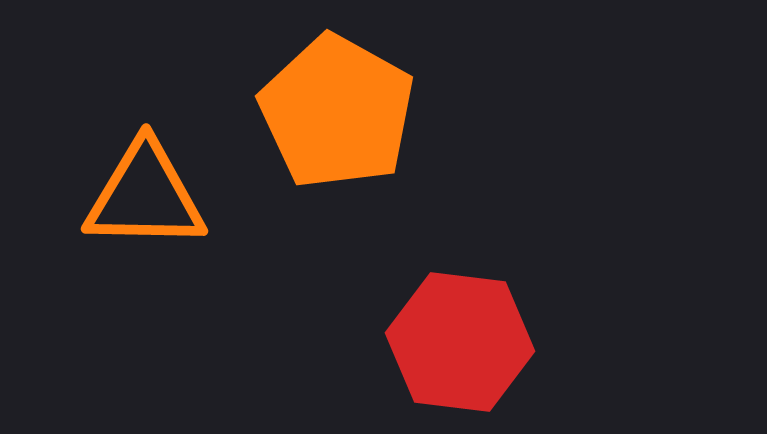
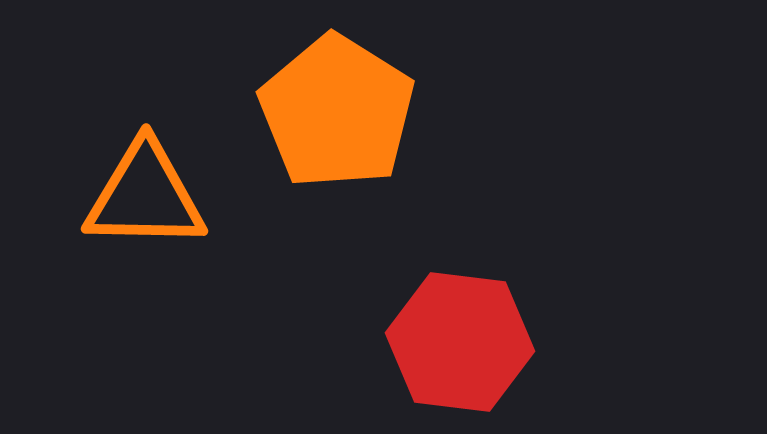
orange pentagon: rotated 3 degrees clockwise
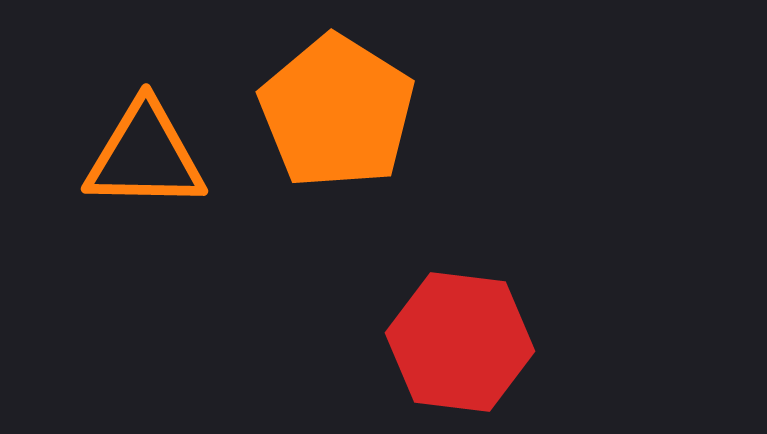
orange triangle: moved 40 px up
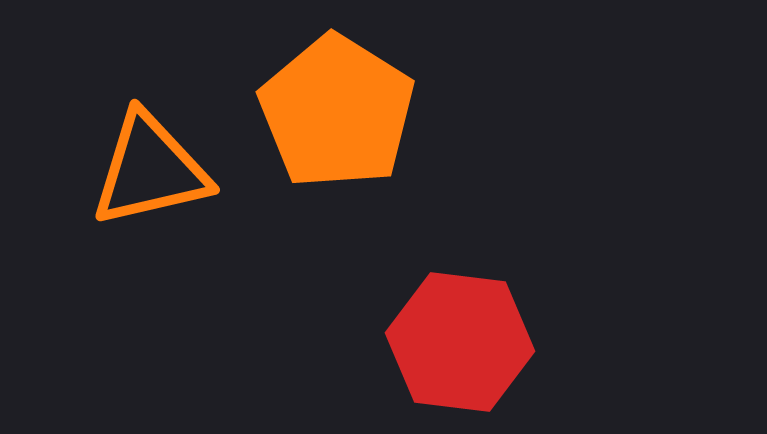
orange triangle: moved 5 px right, 14 px down; rotated 14 degrees counterclockwise
